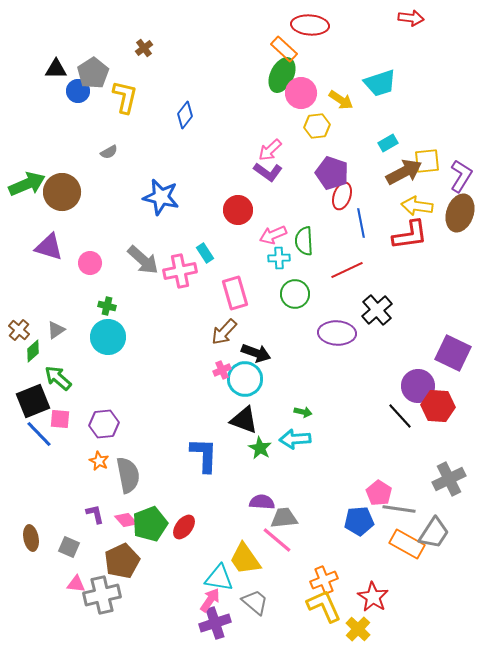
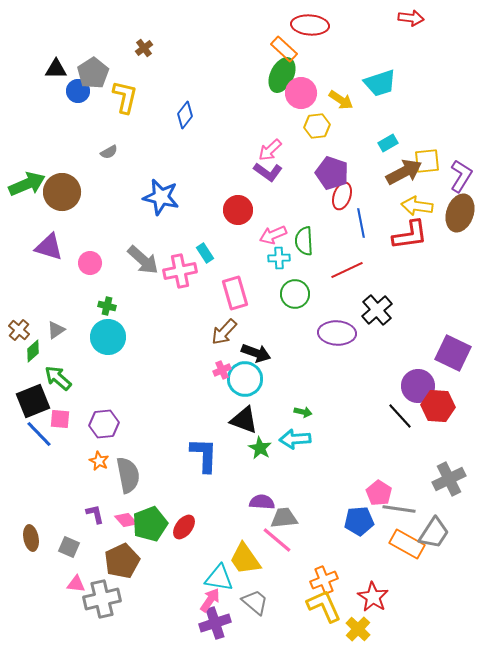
gray cross at (102, 595): moved 4 px down
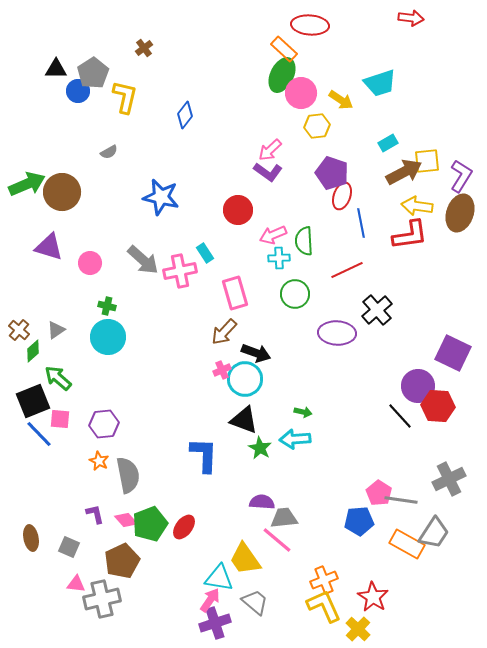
gray line at (399, 509): moved 2 px right, 9 px up
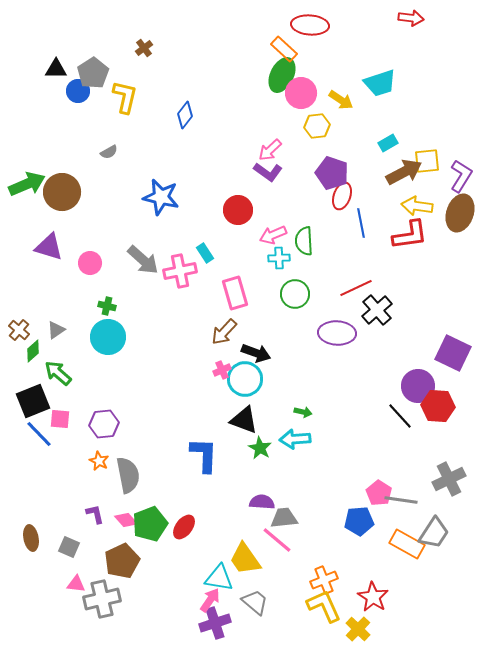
red line at (347, 270): moved 9 px right, 18 px down
green arrow at (58, 378): moved 5 px up
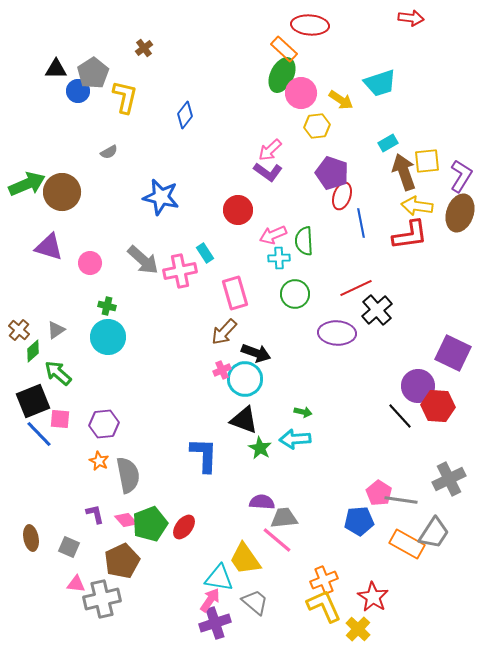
brown arrow at (404, 172): rotated 81 degrees counterclockwise
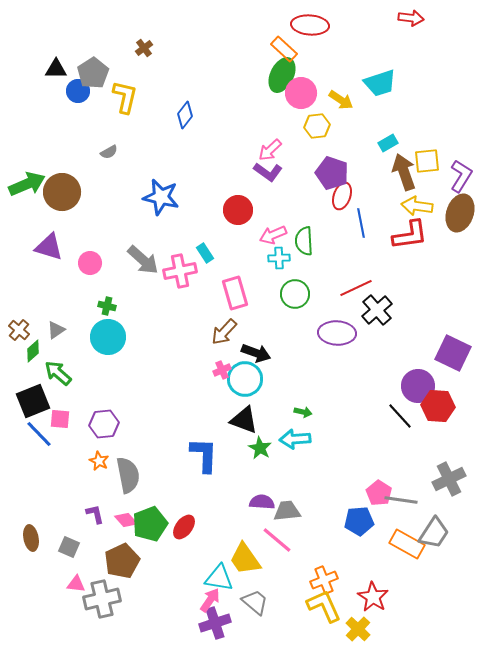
gray trapezoid at (284, 518): moved 3 px right, 7 px up
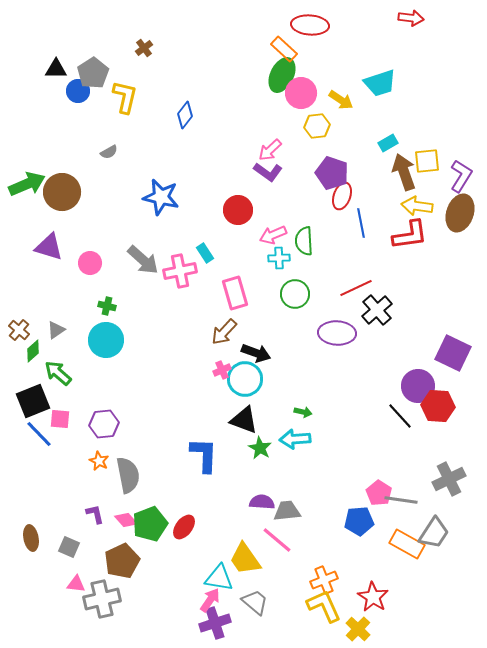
cyan circle at (108, 337): moved 2 px left, 3 px down
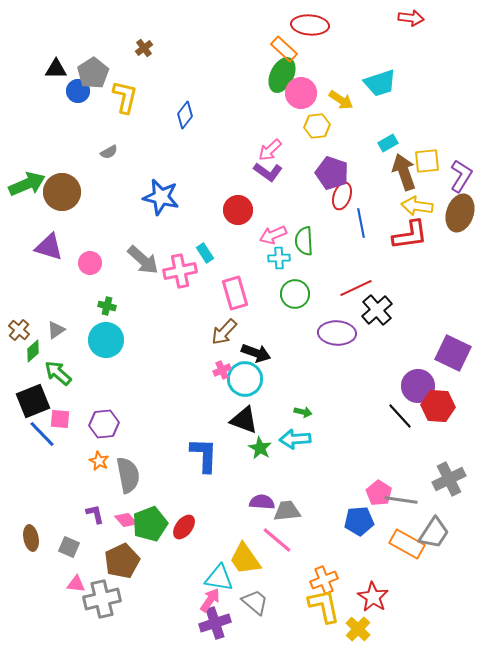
blue line at (39, 434): moved 3 px right
yellow L-shape at (324, 606): rotated 12 degrees clockwise
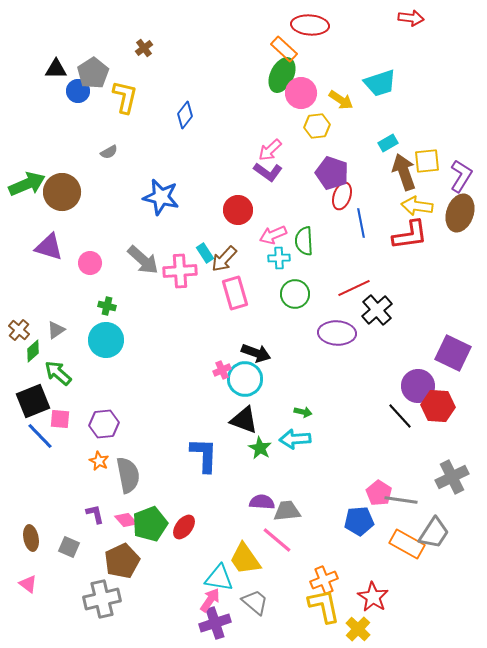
pink cross at (180, 271): rotated 8 degrees clockwise
red line at (356, 288): moved 2 px left
brown arrow at (224, 332): moved 73 px up
blue line at (42, 434): moved 2 px left, 2 px down
gray cross at (449, 479): moved 3 px right, 2 px up
pink triangle at (76, 584): moved 48 px left; rotated 30 degrees clockwise
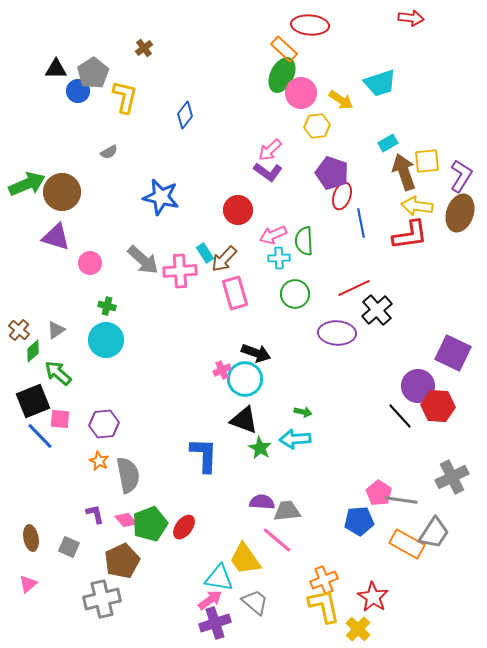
purple triangle at (49, 247): moved 7 px right, 10 px up
pink triangle at (28, 584): rotated 42 degrees clockwise
pink arrow at (210, 600): rotated 20 degrees clockwise
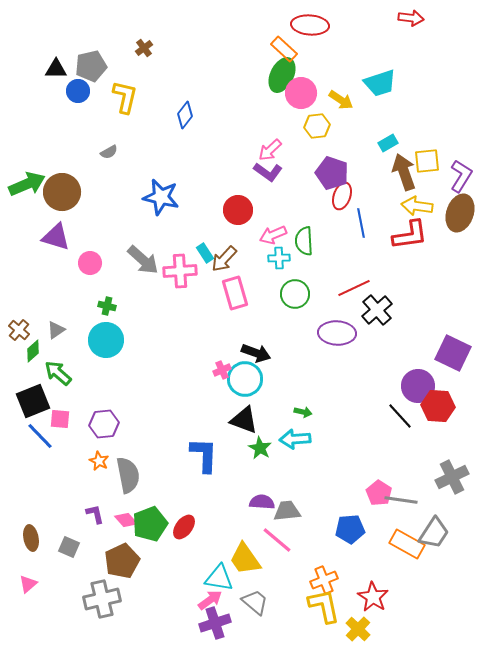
gray pentagon at (93, 73): moved 2 px left, 7 px up; rotated 20 degrees clockwise
blue pentagon at (359, 521): moved 9 px left, 8 px down
